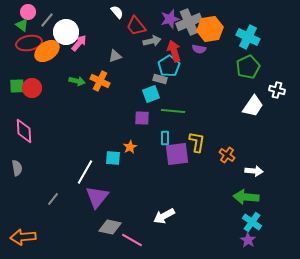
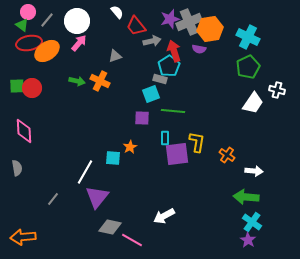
white circle at (66, 32): moved 11 px right, 11 px up
white trapezoid at (253, 106): moved 3 px up
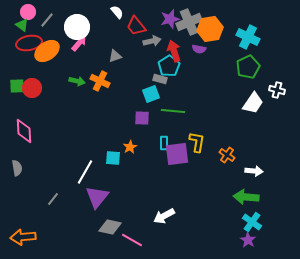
white circle at (77, 21): moved 6 px down
cyan rectangle at (165, 138): moved 1 px left, 5 px down
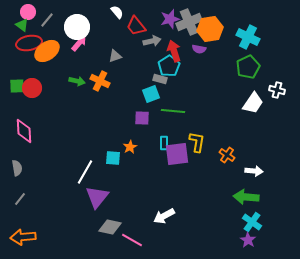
gray line at (53, 199): moved 33 px left
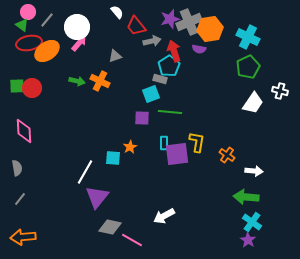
white cross at (277, 90): moved 3 px right, 1 px down
green line at (173, 111): moved 3 px left, 1 px down
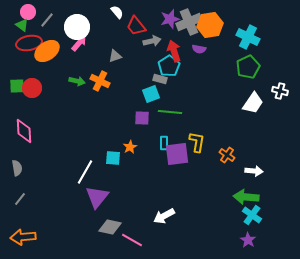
orange hexagon at (210, 29): moved 4 px up
cyan cross at (252, 222): moved 7 px up
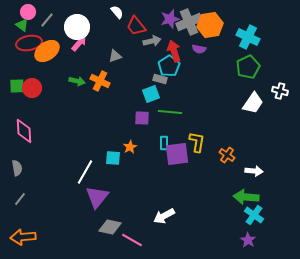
cyan cross at (252, 215): moved 2 px right
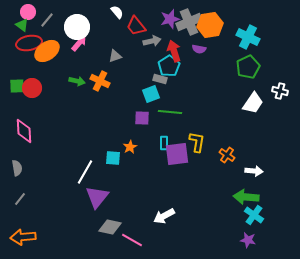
purple star at (248, 240): rotated 21 degrees counterclockwise
